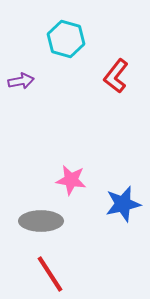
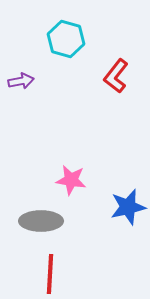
blue star: moved 5 px right, 3 px down
red line: rotated 36 degrees clockwise
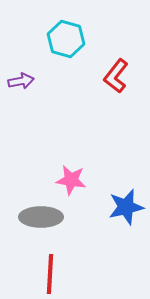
blue star: moved 2 px left
gray ellipse: moved 4 px up
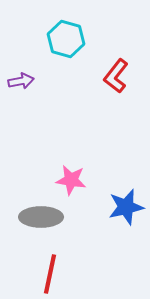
red line: rotated 9 degrees clockwise
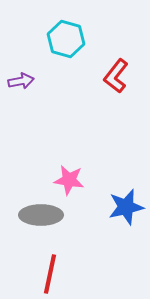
pink star: moved 2 px left
gray ellipse: moved 2 px up
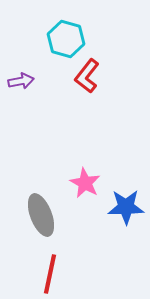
red L-shape: moved 29 px left
pink star: moved 16 px right, 3 px down; rotated 20 degrees clockwise
blue star: rotated 12 degrees clockwise
gray ellipse: rotated 69 degrees clockwise
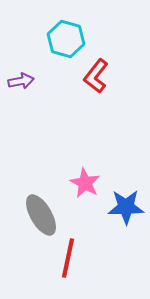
red L-shape: moved 9 px right
gray ellipse: rotated 9 degrees counterclockwise
red line: moved 18 px right, 16 px up
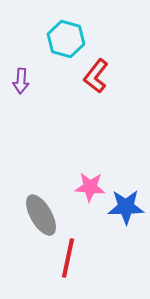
purple arrow: rotated 105 degrees clockwise
pink star: moved 5 px right, 4 px down; rotated 24 degrees counterclockwise
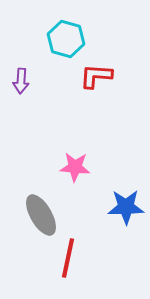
red L-shape: rotated 56 degrees clockwise
pink star: moved 15 px left, 20 px up
